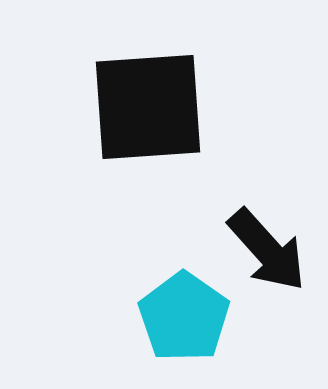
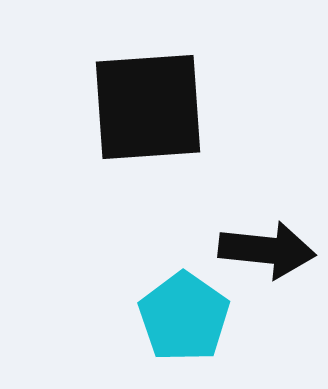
black arrow: rotated 42 degrees counterclockwise
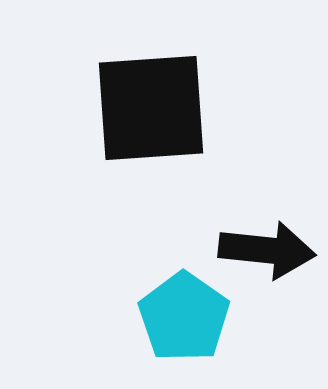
black square: moved 3 px right, 1 px down
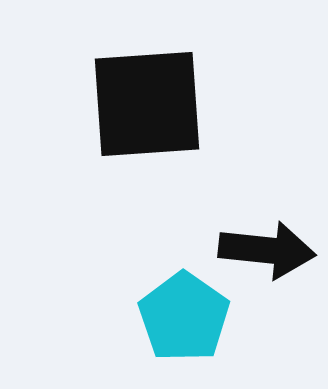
black square: moved 4 px left, 4 px up
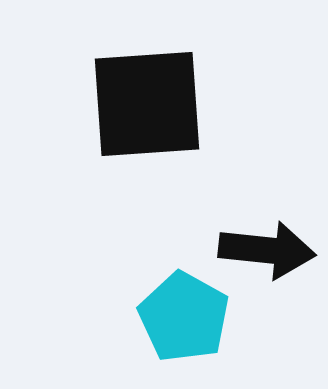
cyan pentagon: rotated 6 degrees counterclockwise
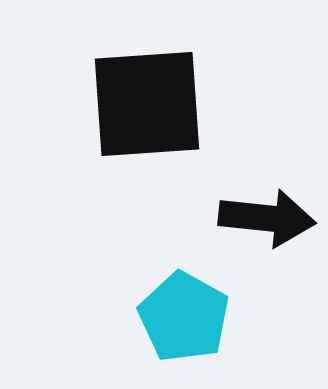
black arrow: moved 32 px up
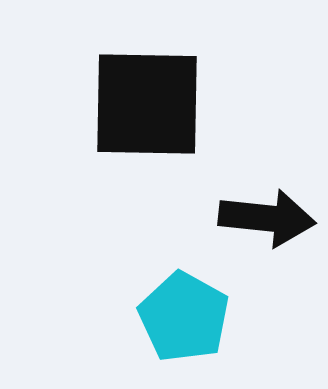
black square: rotated 5 degrees clockwise
